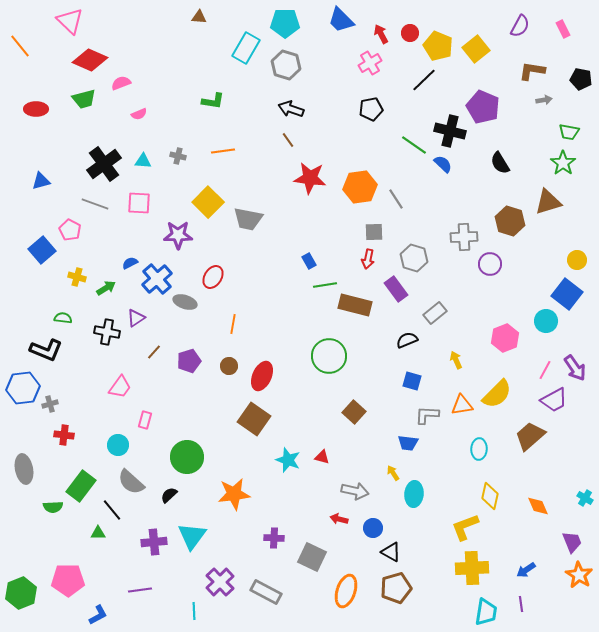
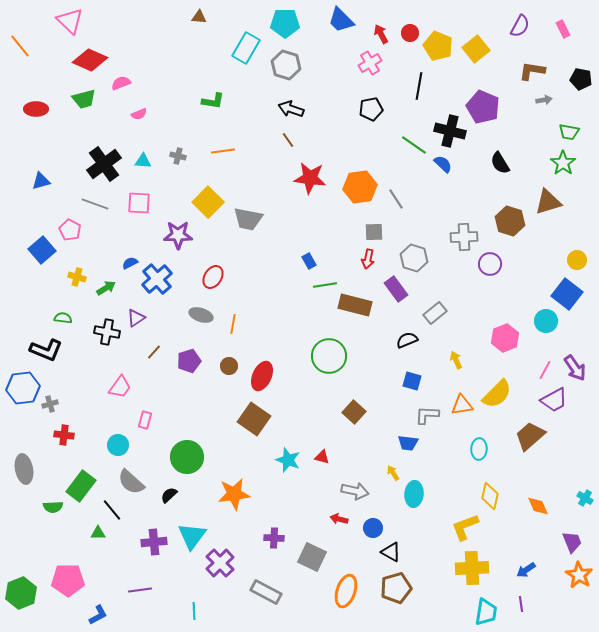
black line at (424, 80): moved 5 px left, 6 px down; rotated 36 degrees counterclockwise
gray ellipse at (185, 302): moved 16 px right, 13 px down
purple cross at (220, 582): moved 19 px up
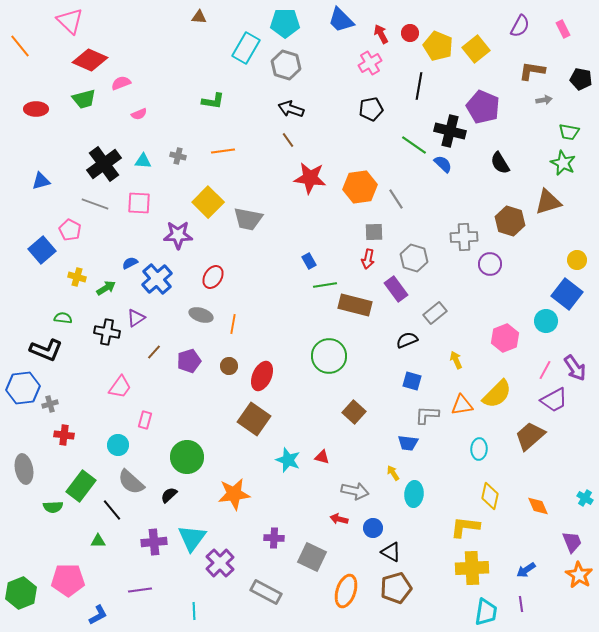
green star at (563, 163): rotated 10 degrees counterclockwise
yellow L-shape at (465, 527): rotated 28 degrees clockwise
green triangle at (98, 533): moved 8 px down
cyan triangle at (192, 536): moved 2 px down
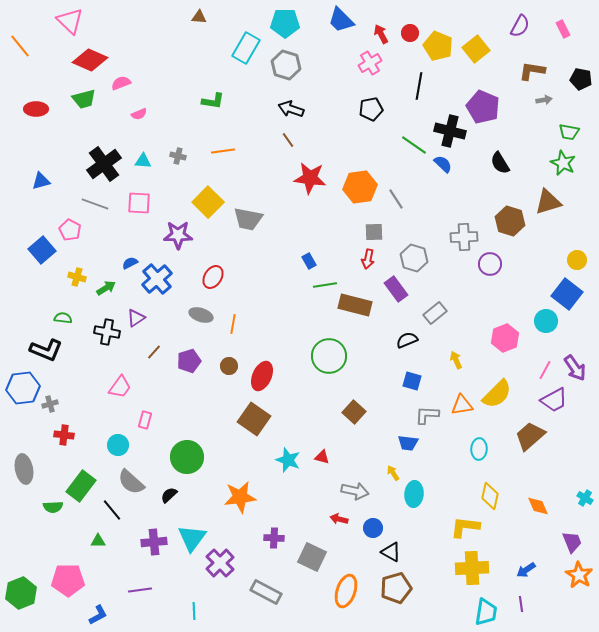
orange star at (234, 494): moved 6 px right, 3 px down
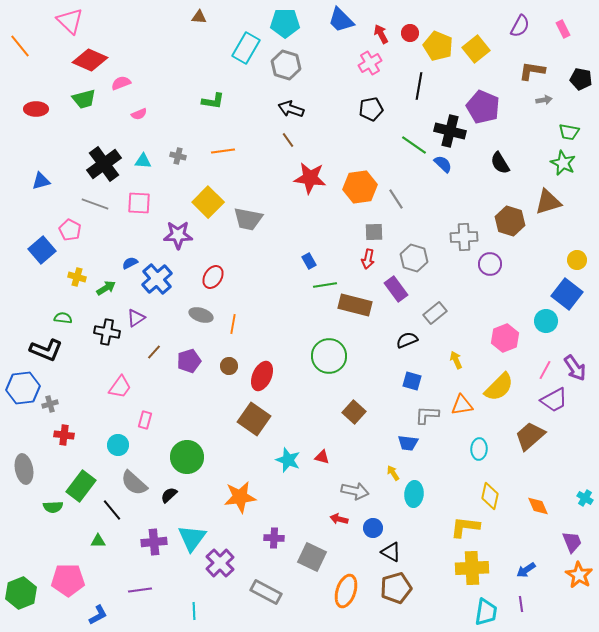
yellow semicircle at (497, 394): moved 2 px right, 7 px up
gray semicircle at (131, 482): moved 3 px right, 1 px down
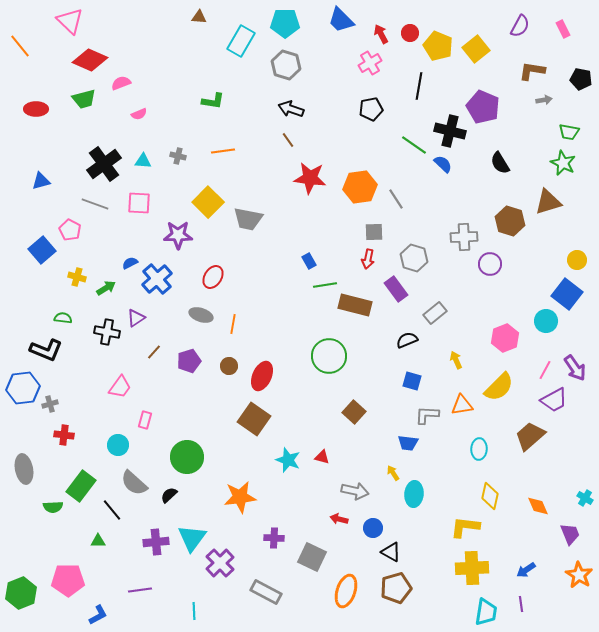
cyan rectangle at (246, 48): moved 5 px left, 7 px up
purple cross at (154, 542): moved 2 px right
purple trapezoid at (572, 542): moved 2 px left, 8 px up
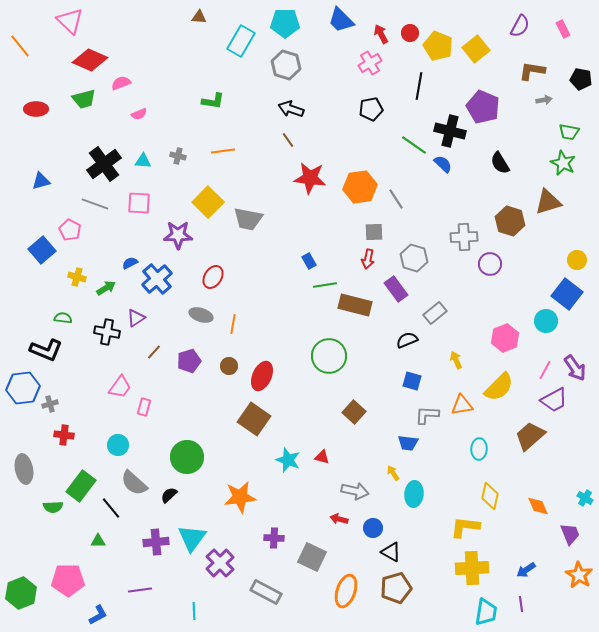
pink rectangle at (145, 420): moved 1 px left, 13 px up
black line at (112, 510): moved 1 px left, 2 px up
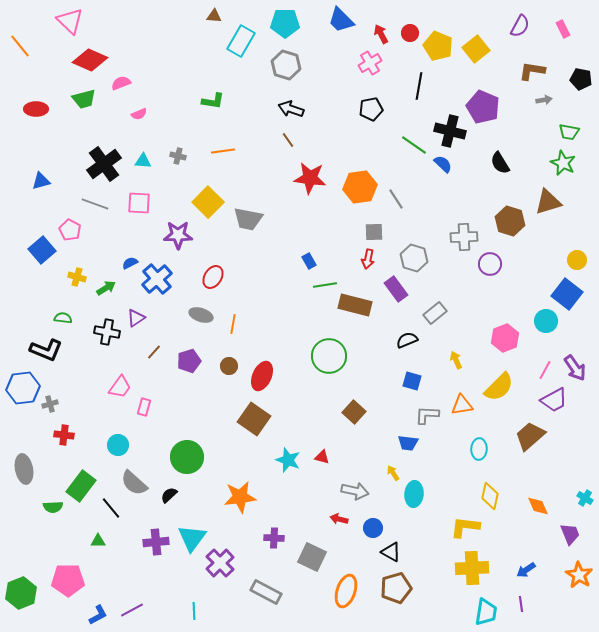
brown triangle at (199, 17): moved 15 px right, 1 px up
purple line at (140, 590): moved 8 px left, 20 px down; rotated 20 degrees counterclockwise
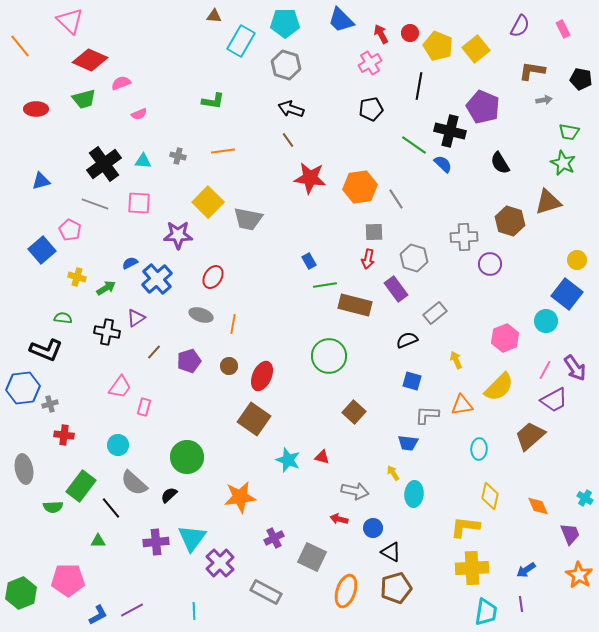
purple cross at (274, 538): rotated 30 degrees counterclockwise
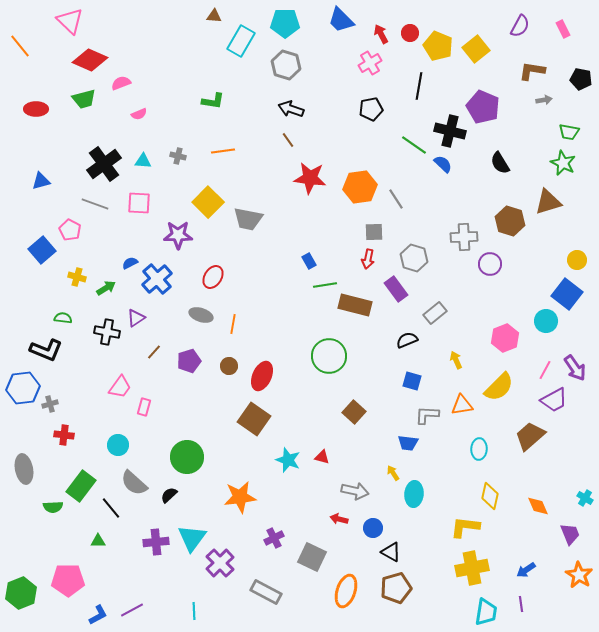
yellow cross at (472, 568): rotated 8 degrees counterclockwise
